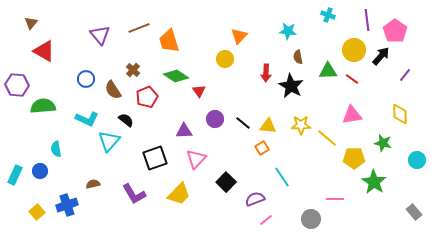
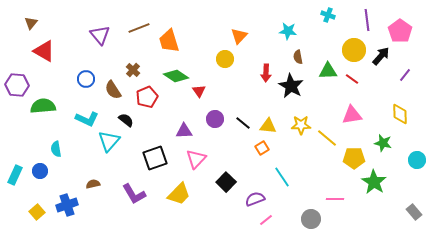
pink pentagon at (395, 31): moved 5 px right
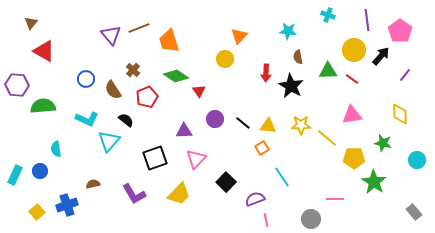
purple triangle at (100, 35): moved 11 px right
pink line at (266, 220): rotated 64 degrees counterclockwise
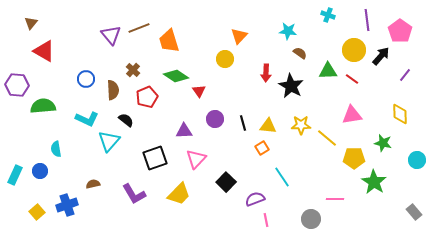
brown semicircle at (298, 57): moved 2 px right, 4 px up; rotated 136 degrees clockwise
brown semicircle at (113, 90): rotated 150 degrees counterclockwise
black line at (243, 123): rotated 35 degrees clockwise
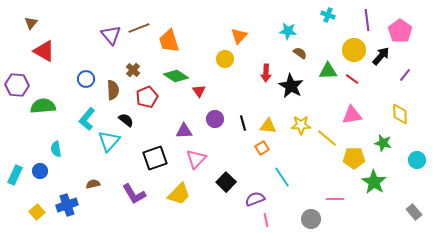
cyan L-shape at (87, 119): rotated 105 degrees clockwise
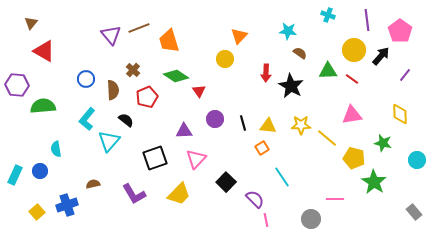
yellow pentagon at (354, 158): rotated 15 degrees clockwise
purple semicircle at (255, 199): rotated 66 degrees clockwise
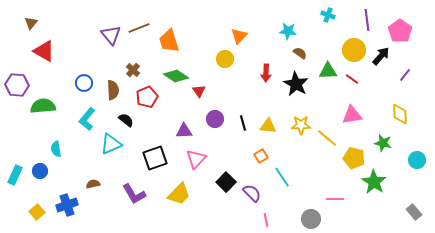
blue circle at (86, 79): moved 2 px left, 4 px down
black star at (291, 86): moved 5 px right, 2 px up
cyan triangle at (109, 141): moved 2 px right, 3 px down; rotated 25 degrees clockwise
orange square at (262, 148): moved 1 px left, 8 px down
purple semicircle at (255, 199): moved 3 px left, 6 px up
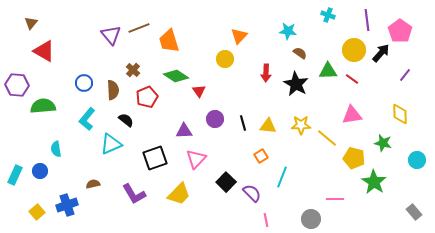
black arrow at (381, 56): moved 3 px up
cyan line at (282, 177): rotated 55 degrees clockwise
